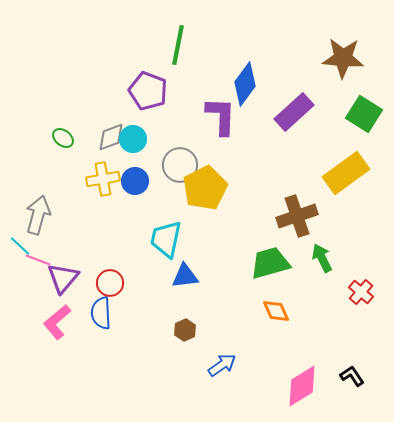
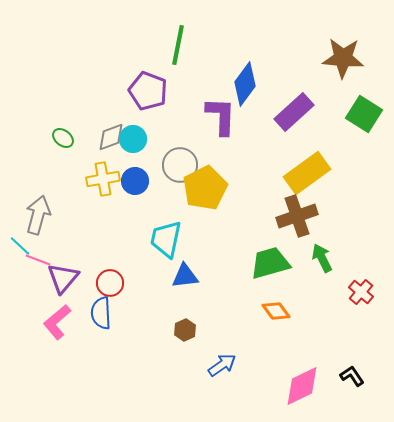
yellow rectangle: moved 39 px left
orange diamond: rotated 12 degrees counterclockwise
pink diamond: rotated 6 degrees clockwise
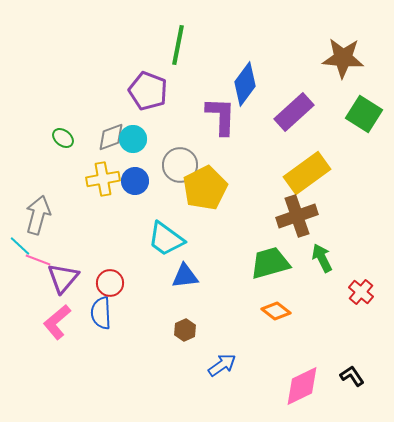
cyan trapezoid: rotated 66 degrees counterclockwise
orange diamond: rotated 16 degrees counterclockwise
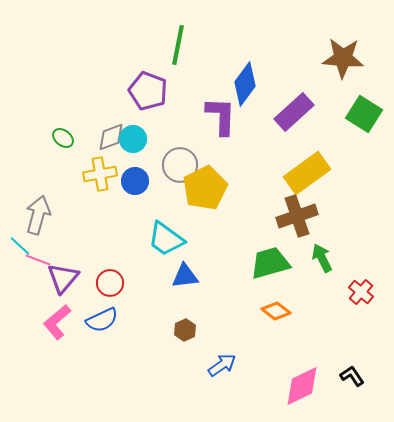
yellow cross: moved 3 px left, 5 px up
blue semicircle: moved 1 px right, 7 px down; rotated 112 degrees counterclockwise
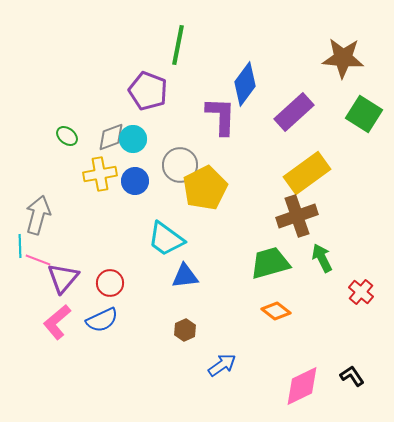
green ellipse: moved 4 px right, 2 px up
cyan line: rotated 45 degrees clockwise
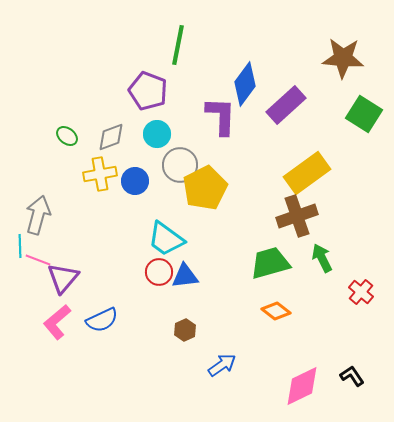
purple rectangle: moved 8 px left, 7 px up
cyan circle: moved 24 px right, 5 px up
red circle: moved 49 px right, 11 px up
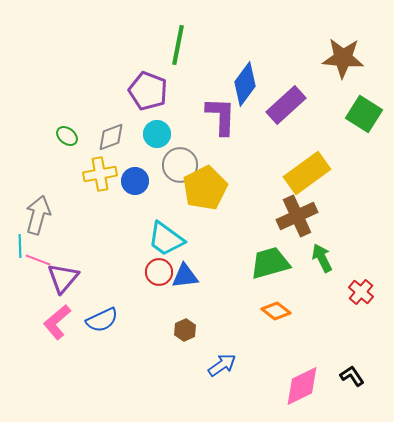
brown cross: rotated 6 degrees counterclockwise
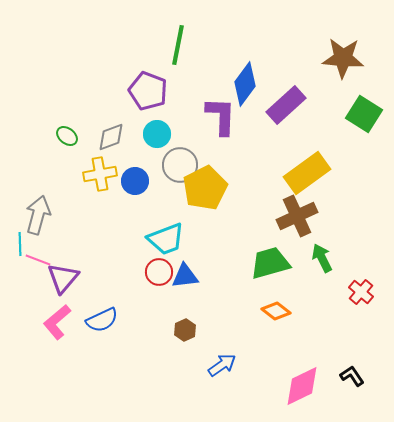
cyan trapezoid: rotated 57 degrees counterclockwise
cyan line: moved 2 px up
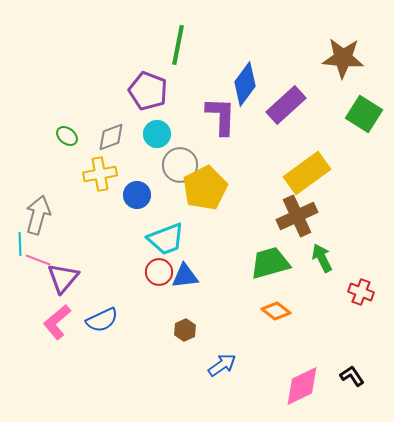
blue circle: moved 2 px right, 14 px down
red cross: rotated 20 degrees counterclockwise
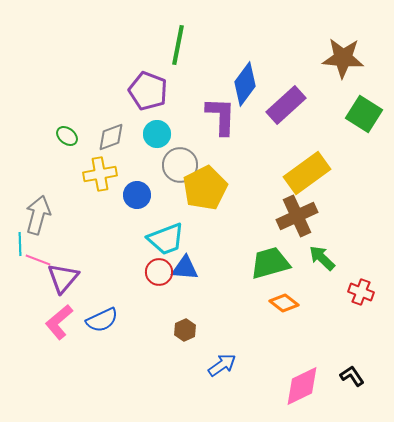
green arrow: rotated 20 degrees counterclockwise
blue triangle: moved 8 px up; rotated 12 degrees clockwise
orange diamond: moved 8 px right, 8 px up
pink L-shape: moved 2 px right
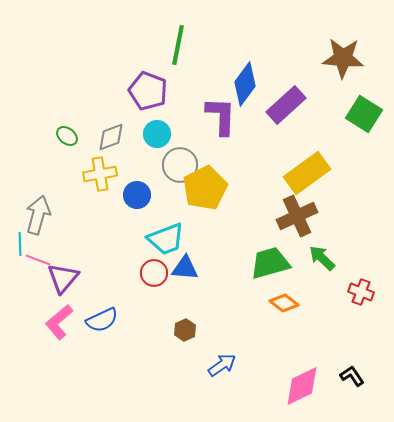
red circle: moved 5 px left, 1 px down
